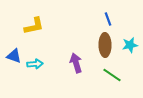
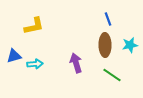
blue triangle: rotated 35 degrees counterclockwise
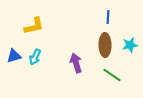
blue line: moved 2 px up; rotated 24 degrees clockwise
cyan arrow: moved 7 px up; rotated 119 degrees clockwise
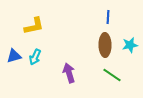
purple arrow: moved 7 px left, 10 px down
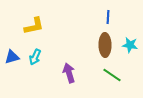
cyan star: rotated 21 degrees clockwise
blue triangle: moved 2 px left, 1 px down
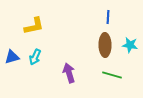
green line: rotated 18 degrees counterclockwise
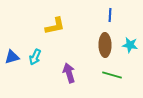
blue line: moved 2 px right, 2 px up
yellow L-shape: moved 21 px right
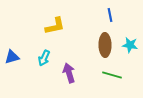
blue line: rotated 16 degrees counterclockwise
cyan arrow: moved 9 px right, 1 px down
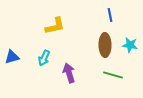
green line: moved 1 px right
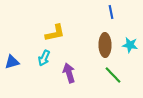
blue line: moved 1 px right, 3 px up
yellow L-shape: moved 7 px down
blue triangle: moved 5 px down
green line: rotated 30 degrees clockwise
